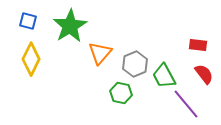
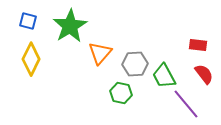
gray hexagon: rotated 20 degrees clockwise
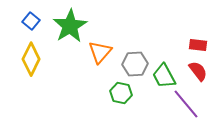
blue square: moved 3 px right; rotated 24 degrees clockwise
orange triangle: moved 1 px up
red semicircle: moved 6 px left, 3 px up
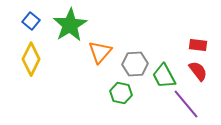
green star: moved 1 px up
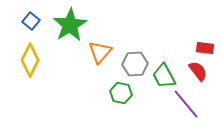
red rectangle: moved 7 px right, 3 px down
yellow diamond: moved 1 px left, 1 px down
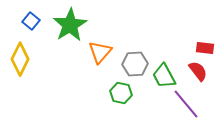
yellow diamond: moved 10 px left, 1 px up
